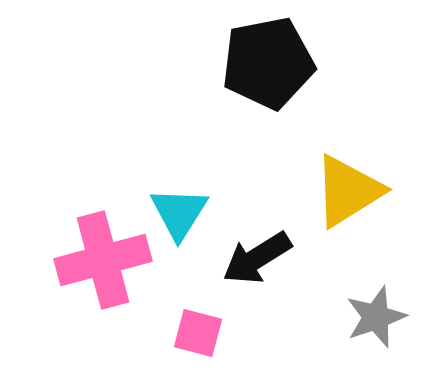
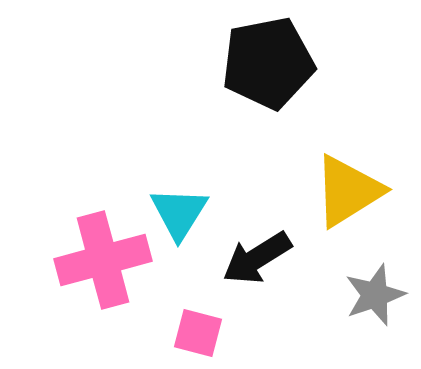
gray star: moved 1 px left, 22 px up
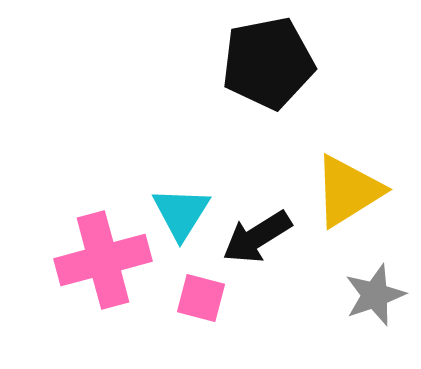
cyan triangle: moved 2 px right
black arrow: moved 21 px up
pink square: moved 3 px right, 35 px up
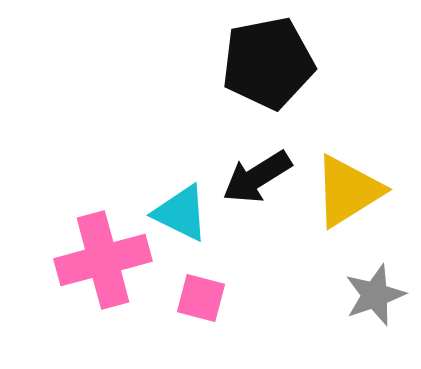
cyan triangle: rotated 36 degrees counterclockwise
black arrow: moved 60 px up
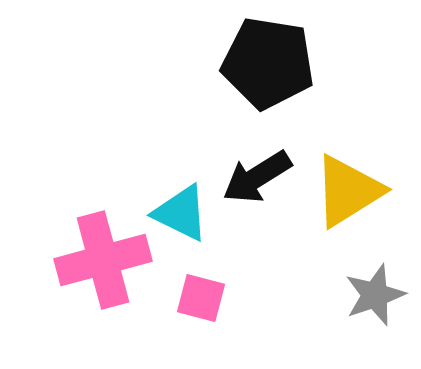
black pentagon: rotated 20 degrees clockwise
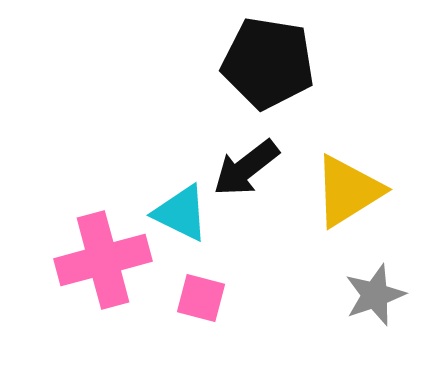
black arrow: moved 11 px left, 9 px up; rotated 6 degrees counterclockwise
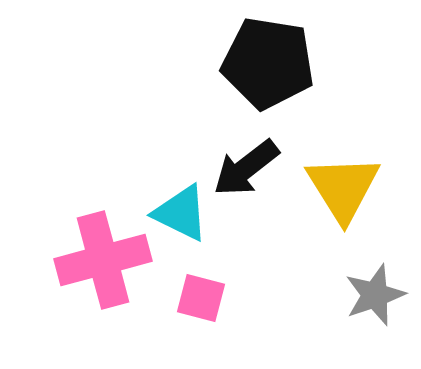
yellow triangle: moved 5 px left, 3 px up; rotated 30 degrees counterclockwise
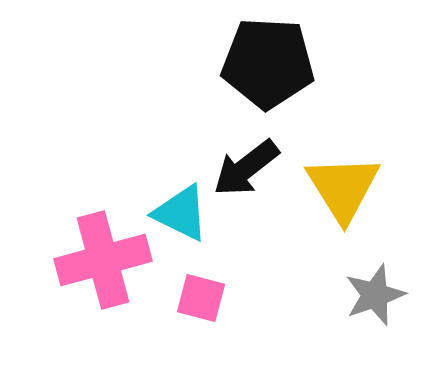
black pentagon: rotated 6 degrees counterclockwise
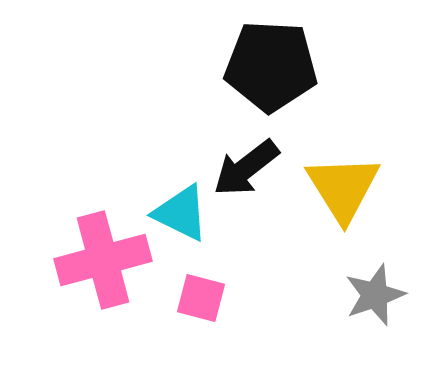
black pentagon: moved 3 px right, 3 px down
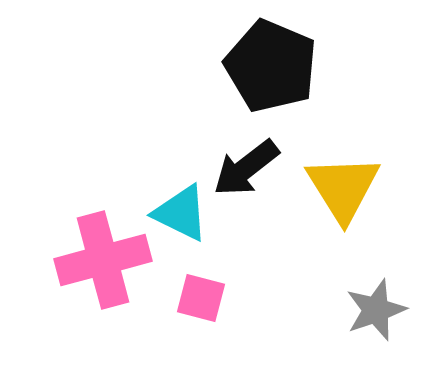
black pentagon: rotated 20 degrees clockwise
gray star: moved 1 px right, 15 px down
